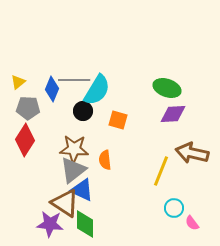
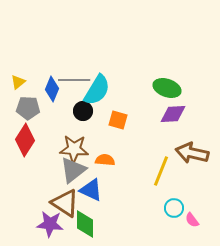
orange semicircle: rotated 102 degrees clockwise
blue triangle: moved 9 px right
pink semicircle: moved 3 px up
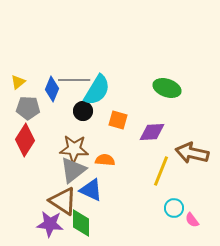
purple diamond: moved 21 px left, 18 px down
brown triangle: moved 2 px left, 2 px up
green diamond: moved 4 px left, 1 px up
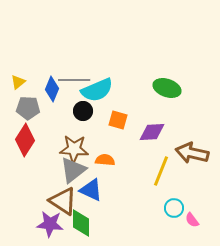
cyan semicircle: rotated 36 degrees clockwise
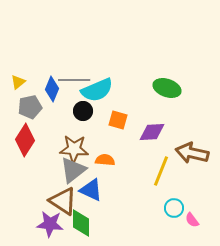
gray pentagon: moved 2 px right, 1 px up; rotated 15 degrees counterclockwise
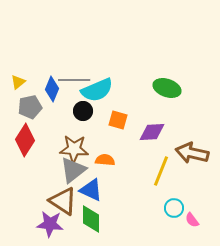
green diamond: moved 10 px right, 4 px up
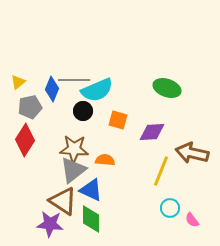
cyan circle: moved 4 px left
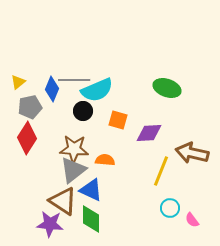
purple diamond: moved 3 px left, 1 px down
red diamond: moved 2 px right, 2 px up
